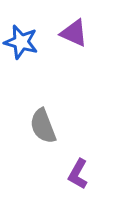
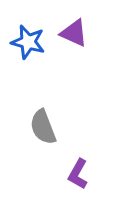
blue star: moved 7 px right
gray semicircle: moved 1 px down
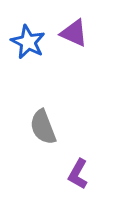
blue star: rotated 12 degrees clockwise
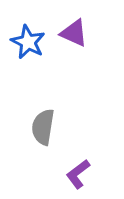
gray semicircle: rotated 30 degrees clockwise
purple L-shape: rotated 24 degrees clockwise
